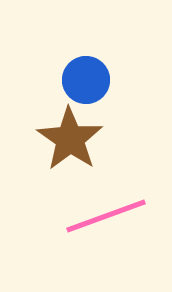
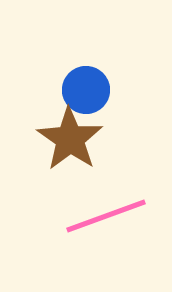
blue circle: moved 10 px down
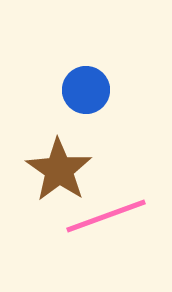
brown star: moved 11 px left, 31 px down
